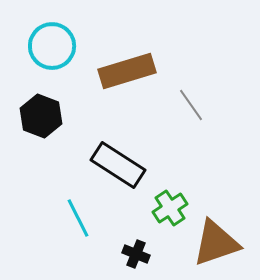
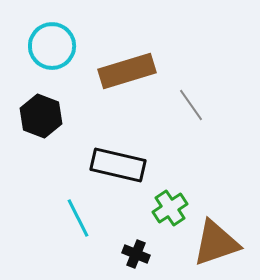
black rectangle: rotated 20 degrees counterclockwise
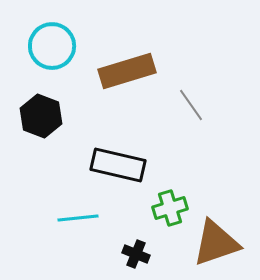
green cross: rotated 16 degrees clockwise
cyan line: rotated 69 degrees counterclockwise
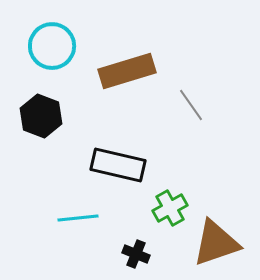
green cross: rotated 12 degrees counterclockwise
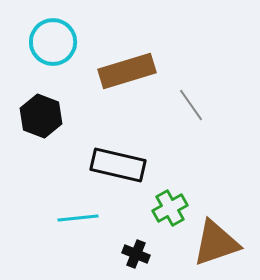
cyan circle: moved 1 px right, 4 px up
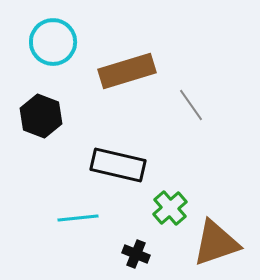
green cross: rotated 12 degrees counterclockwise
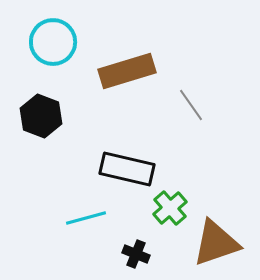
black rectangle: moved 9 px right, 4 px down
cyan line: moved 8 px right; rotated 9 degrees counterclockwise
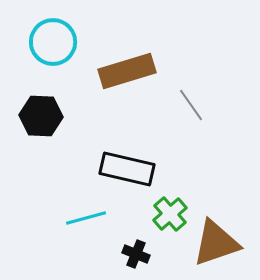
black hexagon: rotated 18 degrees counterclockwise
green cross: moved 6 px down
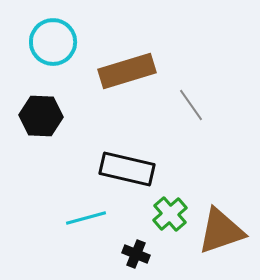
brown triangle: moved 5 px right, 12 px up
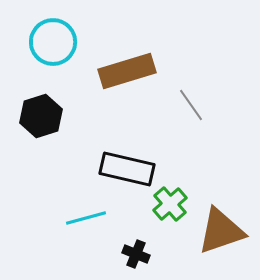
black hexagon: rotated 21 degrees counterclockwise
green cross: moved 10 px up
